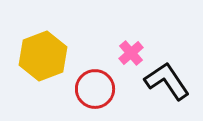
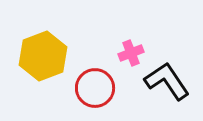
pink cross: rotated 20 degrees clockwise
red circle: moved 1 px up
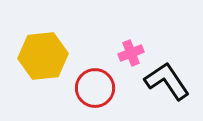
yellow hexagon: rotated 15 degrees clockwise
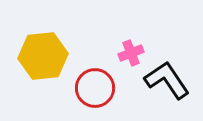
black L-shape: moved 1 px up
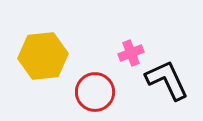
black L-shape: rotated 9 degrees clockwise
red circle: moved 4 px down
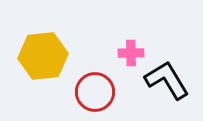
pink cross: rotated 20 degrees clockwise
black L-shape: rotated 6 degrees counterclockwise
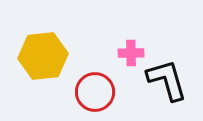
black L-shape: rotated 15 degrees clockwise
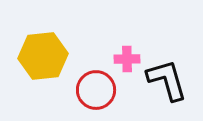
pink cross: moved 4 px left, 6 px down
red circle: moved 1 px right, 2 px up
